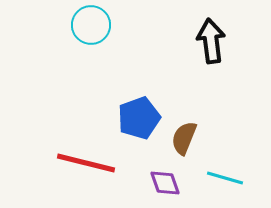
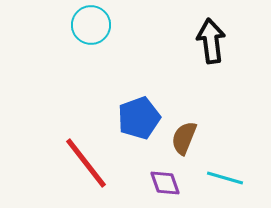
red line: rotated 38 degrees clockwise
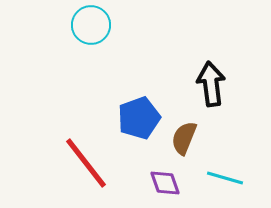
black arrow: moved 43 px down
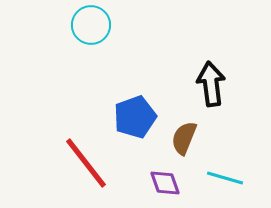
blue pentagon: moved 4 px left, 1 px up
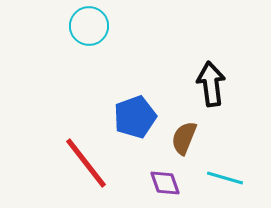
cyan circle: moved 2 px left, 1 px down
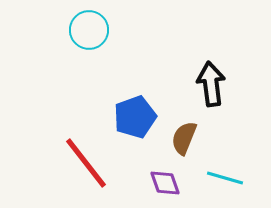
cyan circle: moved 4 px down
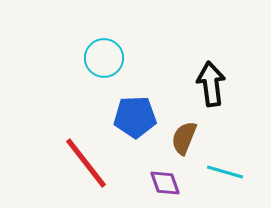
cyan circle: moved 15 px right, 28 px down
blue pentagon: rotated 18 degrees clockwise
cyan line: moved 6 px up
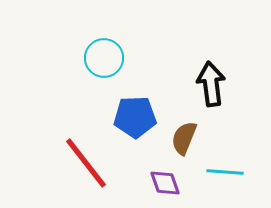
cyan line: rotated 12 degrees counterclockwise
